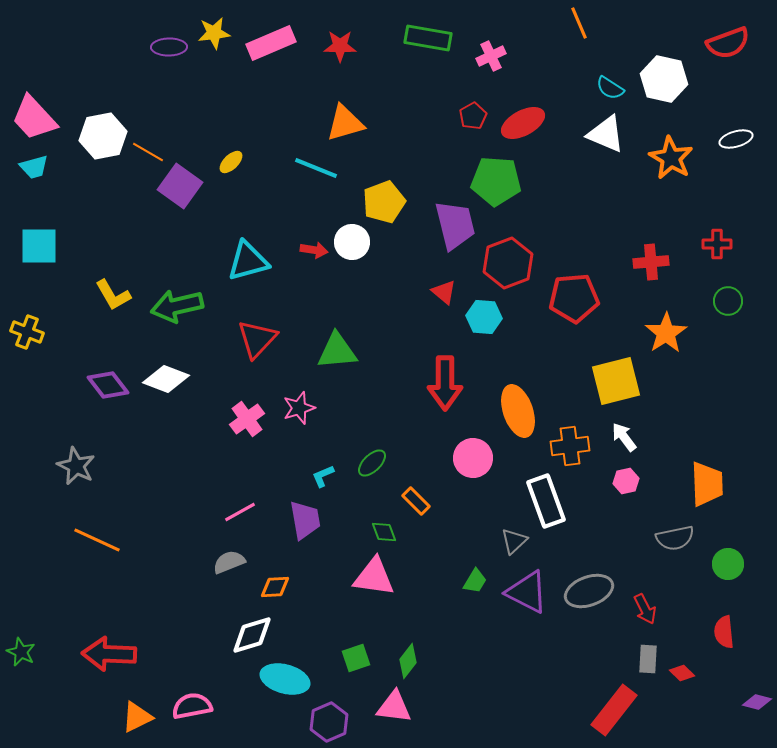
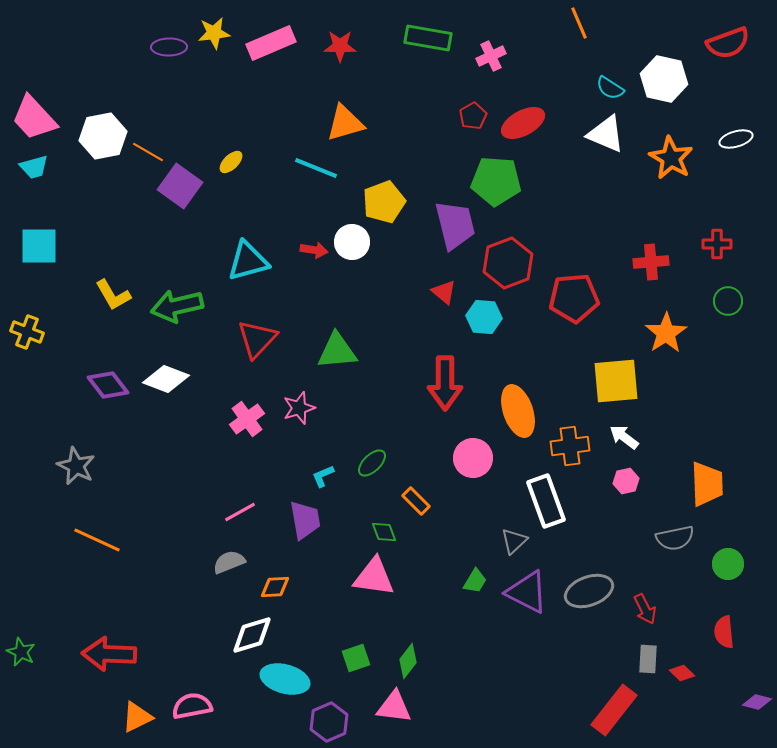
yellow square at (616, 381): rotated 9 degrees clockwise
white arrow at (624, 437): rotated 16 degrees counterclockwise
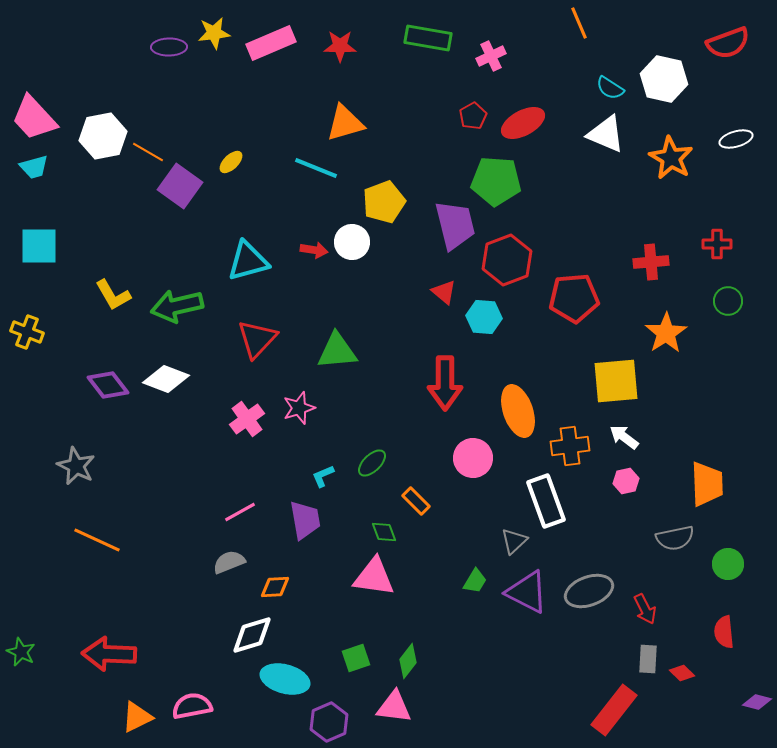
red hexagon at (508, 263): moved 1 px left, 3 px up
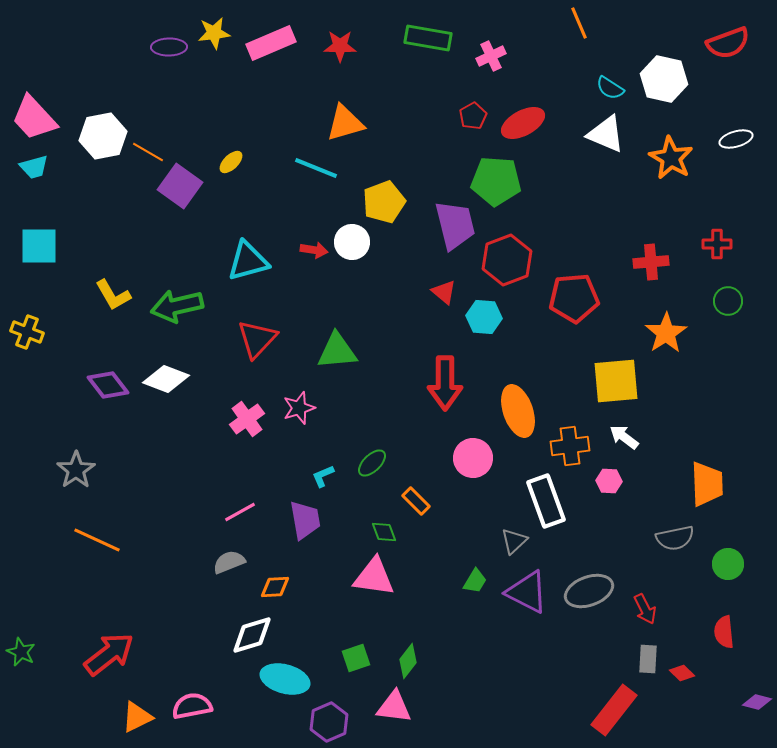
gray star at (76, 466): moved 4 px down; rotated 12 degrees clockwise
pink hexagon at (626, 481): moved 17 px left; rotated 15 degrees clockwise
red arrow at (109, 654): rotated 140 degrees clockwise
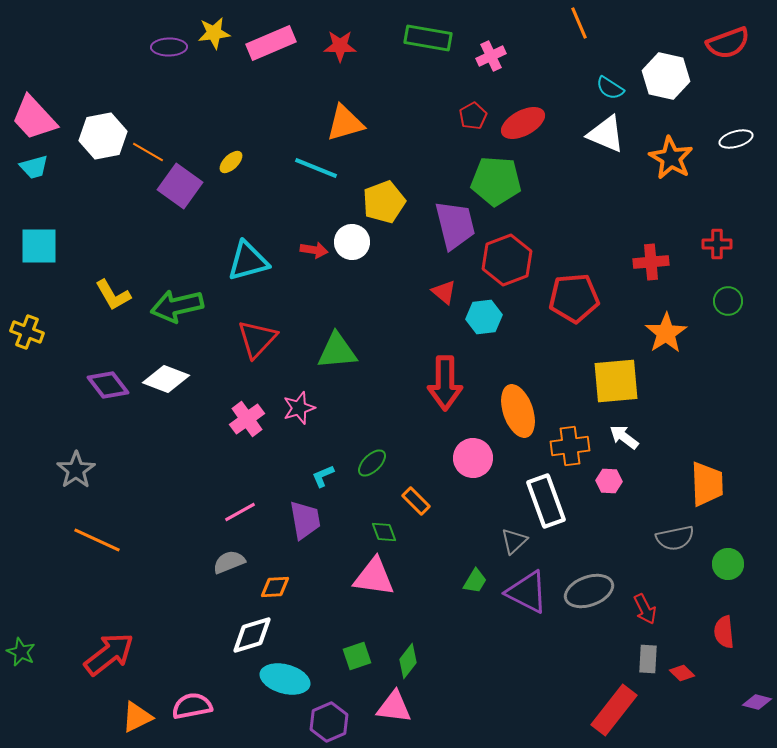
white hexagon at (664, 79): moved 2 px right, 3 px up
cyan hexagon at (484, 317): rotated 12 degrees counterclockwise
green square at (356, 658): moved 1 px right, 2 px up
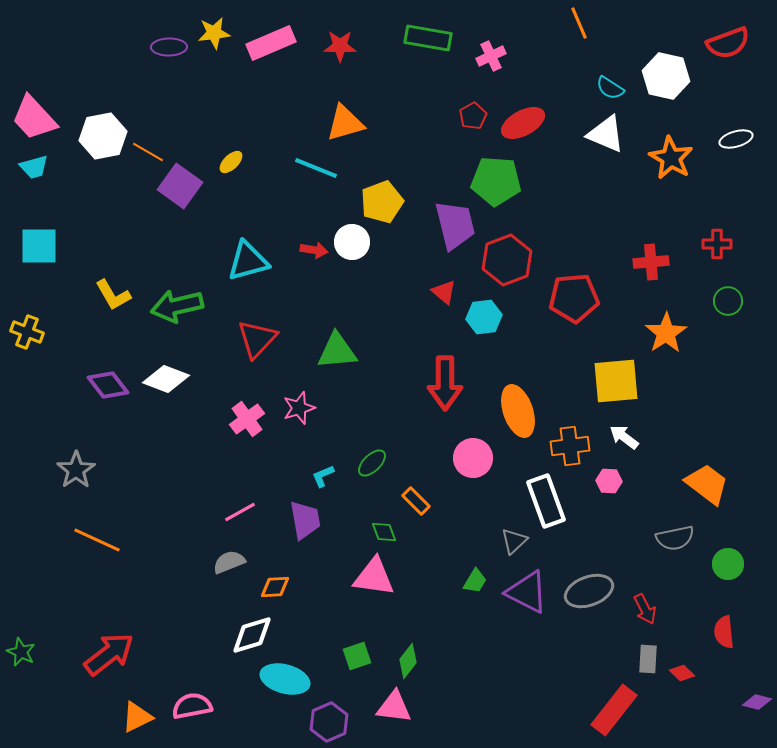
yellow pentagon at (384, 202): moved 2 px left
orange trapezoid at (707, 484): rotated 51 degrees counterclockwise
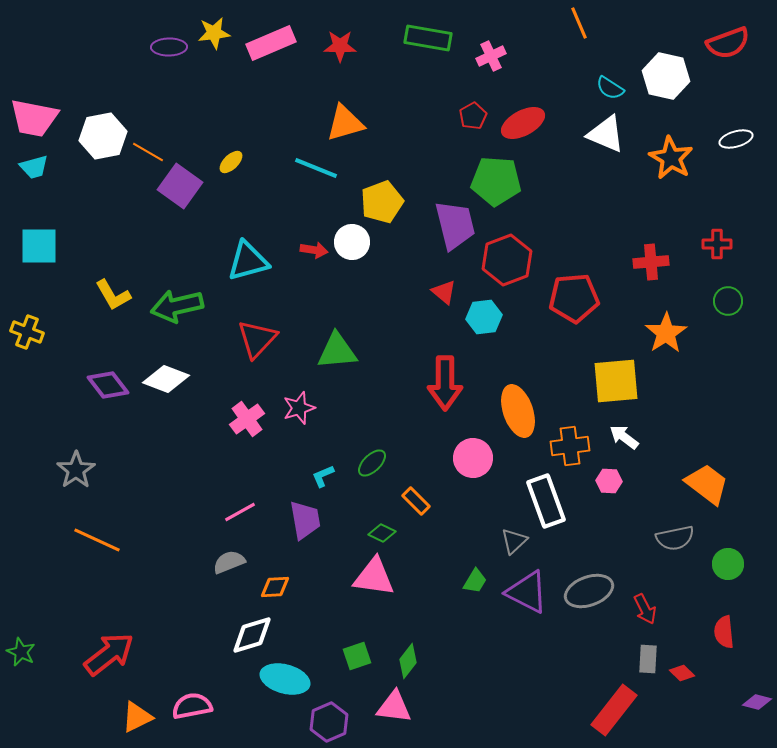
pink trapezoid at (34, 118): rotated 36 degrees counterclockwise
green diamond at (384, 532): moved 2 px left, 1 px down; rotated 44 degrees counterclockwise
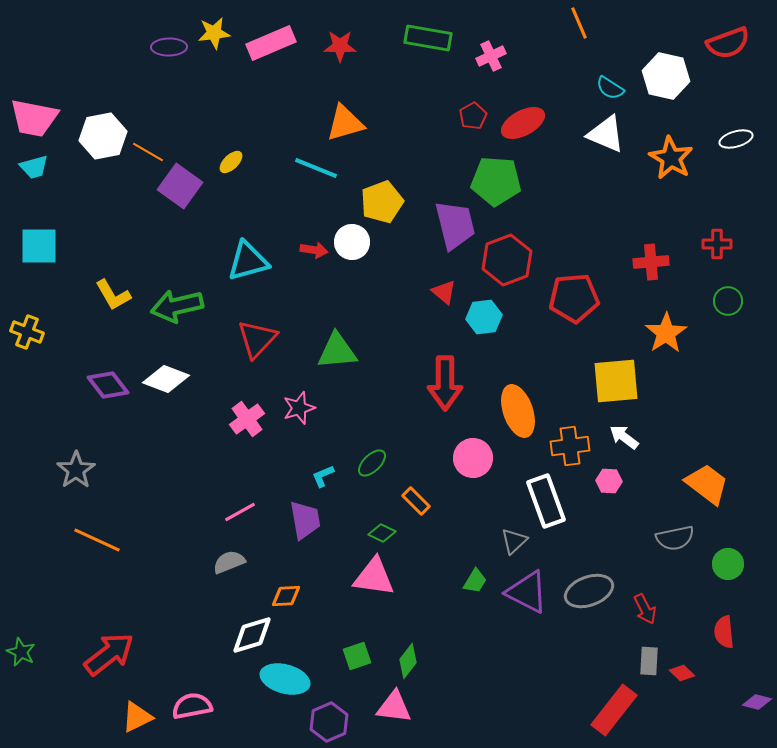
orange diamond at (275, 587): moved 11 px right, 9 px down
gray rectangle at (648, 659): moved 1 px right, 2 px down
